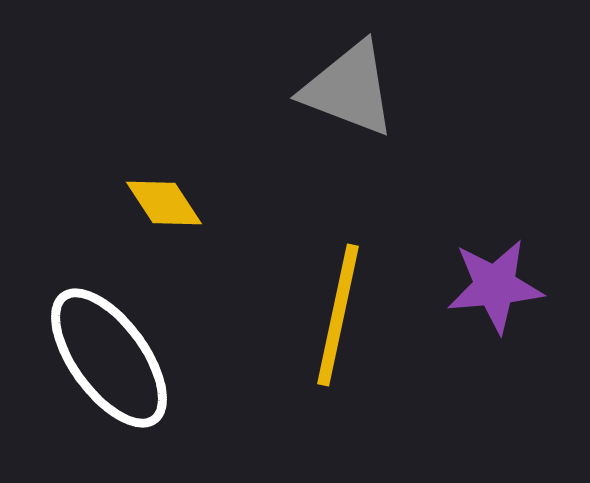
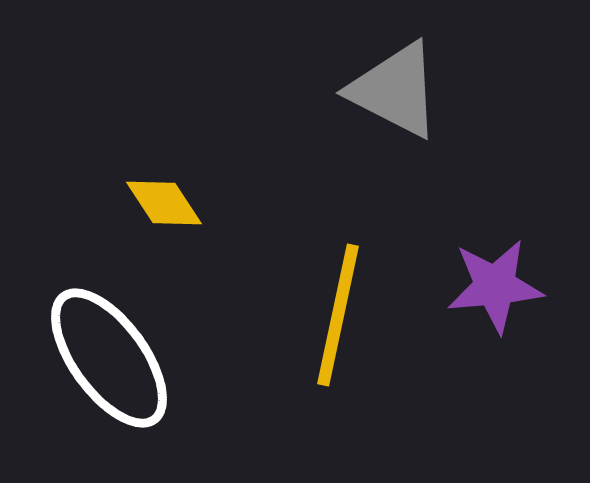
gray triangle: moved 46 px right, 1 px down; rotated 6 degrees clockwise
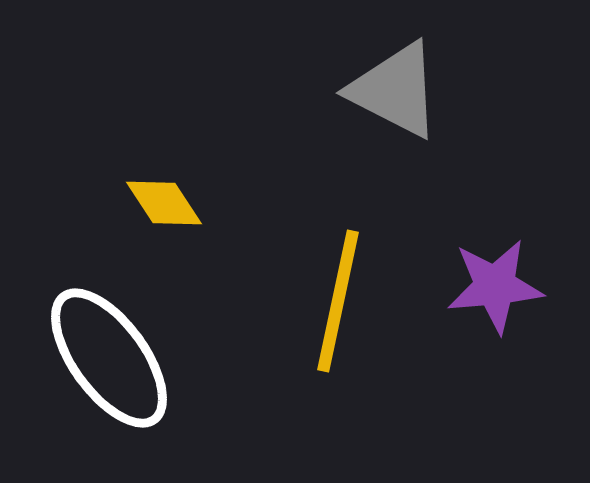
yellow line: moved 14 px up
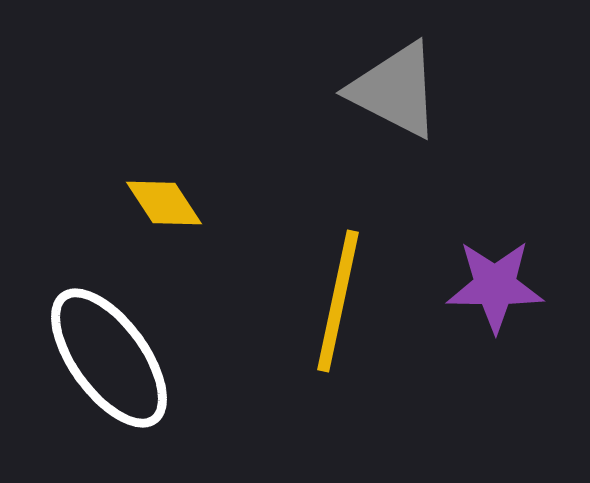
purple star: rotated 6 degrees clockwise
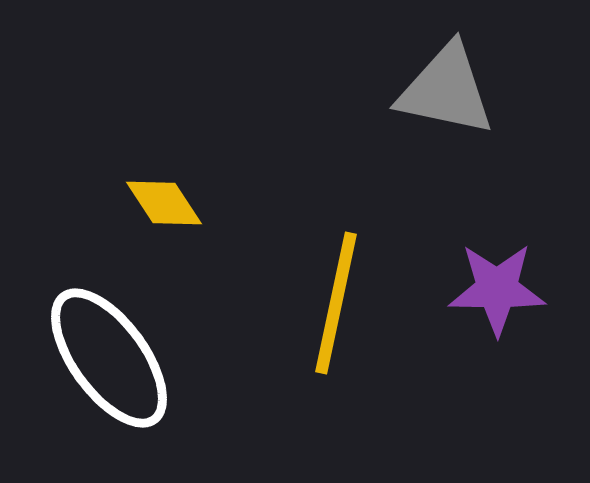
gray triangle: moved 51 px right; rotated 15 degrees counterclockwise
purple star: moved 2 px right, 3 px down
yellow line: moved 2 px left, 2 px down
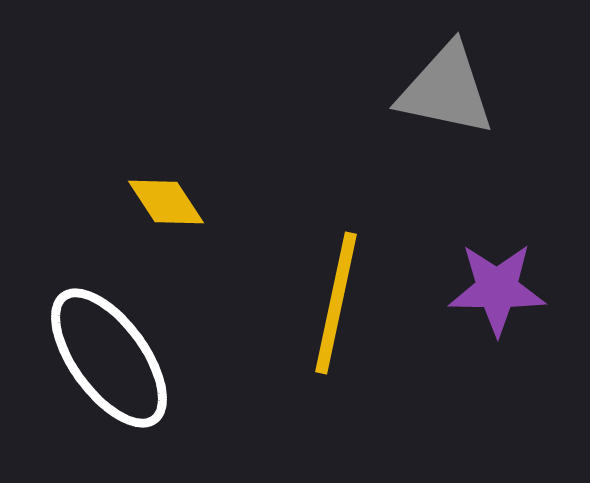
yellow diamond: moved 2 px right, 1 px up
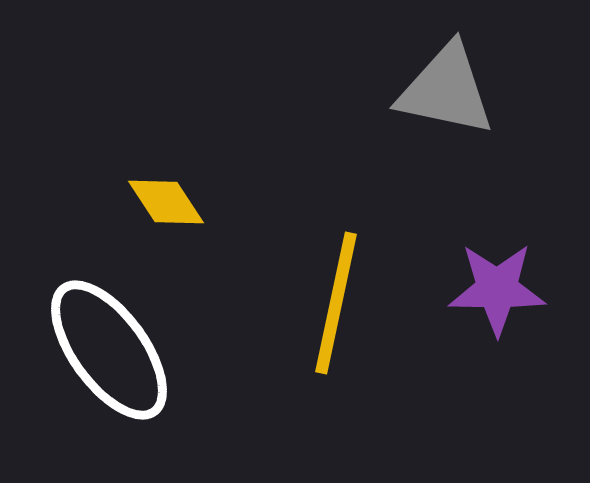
white ellipse: moved 8 px up
